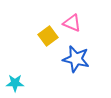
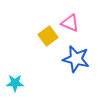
pink triangle: moved 2 px left
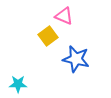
pink triangle: moved 6 px left, 7 px up
cyan star: moved 3 px right, 1 px down
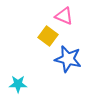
yellow square: rotated 18 degrees counterclockwise
blue star: moved 8 px left
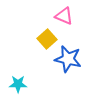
yellow square: moved 1 px left, 3 px down; rotated 12 degrees clockwise
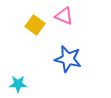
yellow square: moved 12 px left, 14 px up; rotated 12 degrees counterclockwise
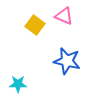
blue star: moved 1 px left, 2 px down
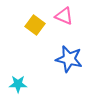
blue star: moved 2 px right, 2 px up
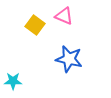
cyan star: moved 5 px left, 3 px up
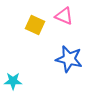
yellow square: rotated 12 degrees counterclockwise
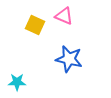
cyan star: moved 4 px right, 1 px down
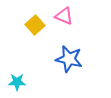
yellow square: rotated 24 degrees clockwise
